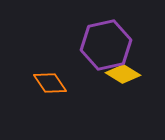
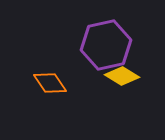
yellow diamond: moved 1 px left, 2 px down
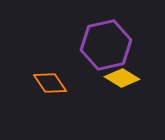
yellow diamond: moved 2 px down
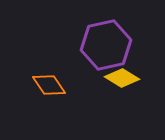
orange diamond: moved 1 px left, 2 px down
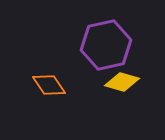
yellow diamond: moved 4 px down; rotated 16 degrees counterclockwise
